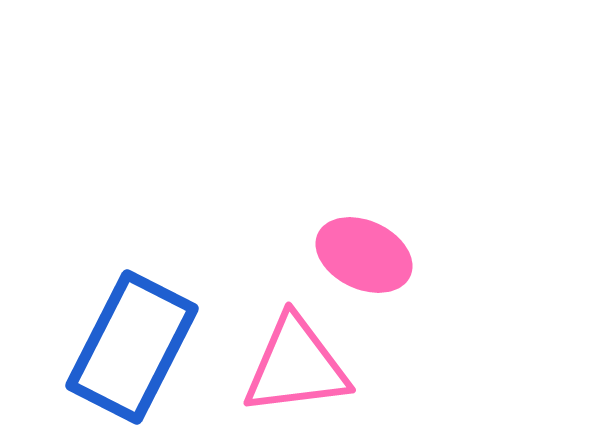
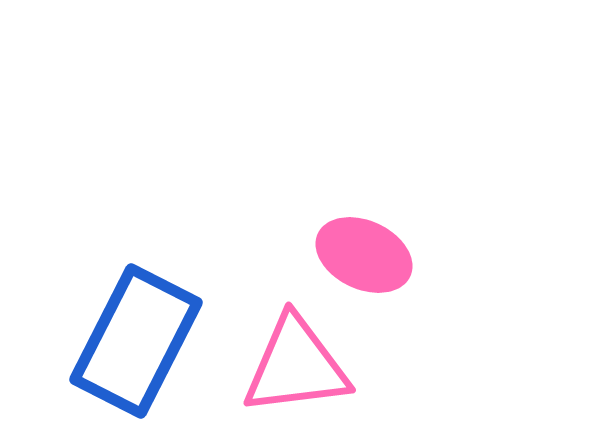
blue rectangle: moved 4 px right, 6 px up
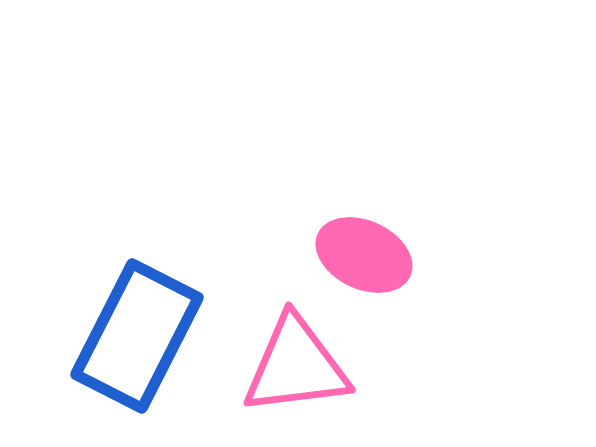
blue rectangle: moved 1 px right, 5 px up
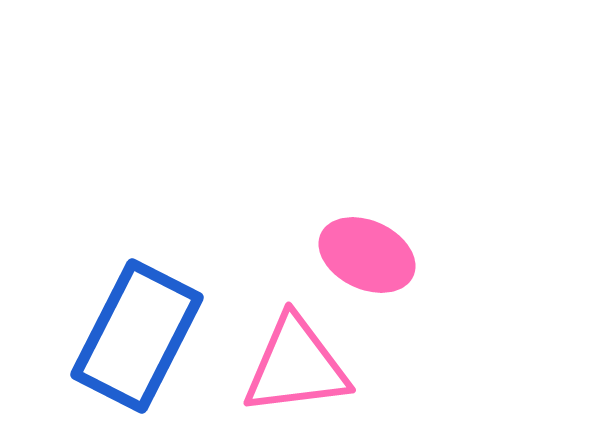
pink ellipse: moved 3 px right
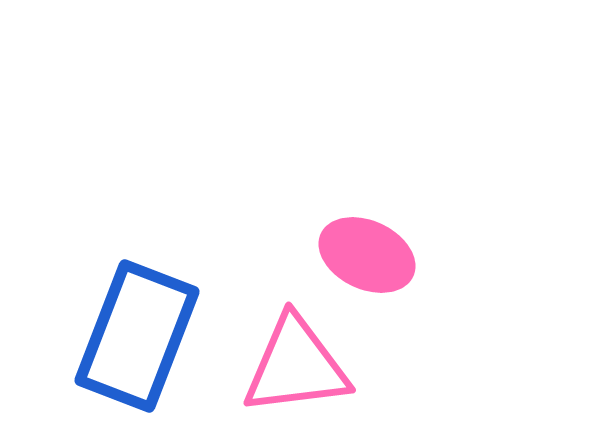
blue rectangle: rotated 6 degrees counterclockwise
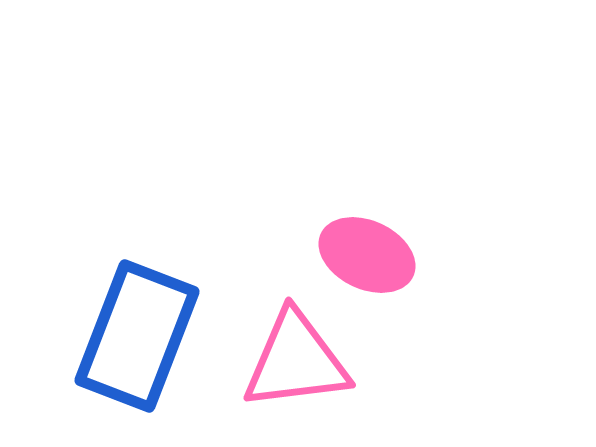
pink triangle: moved 5 px up
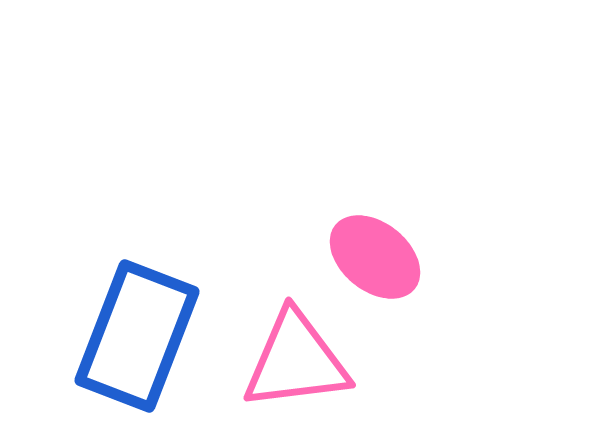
pink ellipse: moved 8 px right, 2 px down; rotated 14 degrees clockwise
